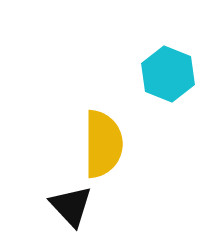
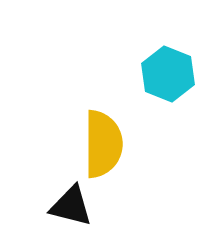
black triangle: rotated 33 degrees counterclockwise
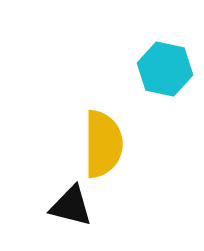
cyan hexagon: moved 3 px left, 5 px up; rotated 10 degrees counterclockwise
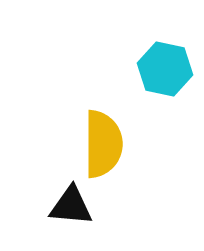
black triangle: rotated 9 degrees counterclockwise
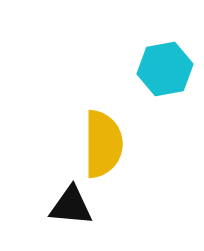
cyan hexagon: rotated 22 degrees counterclockwise
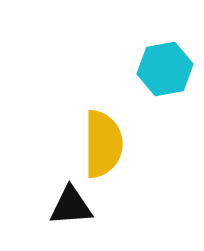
black triangle: rotated 9 degrees counterclockwise
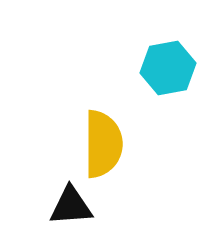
cyan hexagon: moved 3 px right, 1 px up
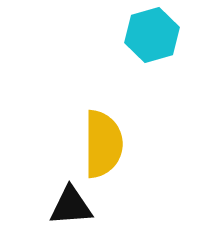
cyan hexagon: moved 16 px left, 33 px up; rotated 6 degrees counterclockwise
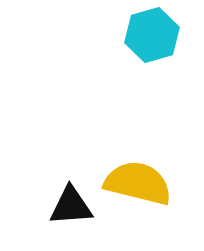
yellow semicircle: moved 35 px right, 39 px down; rotated 76 degrees counterclockwise
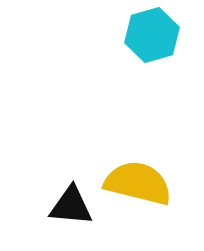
black triangle: rotated 9 degrees clockwise
